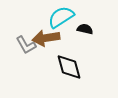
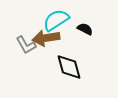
cyan semicircle: moved 5 px left, 3 px down
black semicircle: rotated 14 degrees clockwise
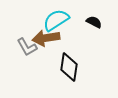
black semicircle: moved 9 px right, 7 px up
gray L-shape: moved 1 px right, 2 px down
black diamond: rotated 24 degrees clockwise
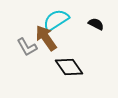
black semicircle: moved 2 px right, 2 px down
brown arrow: rotated 64 degrees clockwise
black diamond: rotated 44 degrees counterclockwise
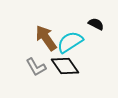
cyan semicircle: moved 14 px right, 22 px down
gray L-shape: moved 9 px right, 20 px down
black diamond: moved 4 px left, 1 px up
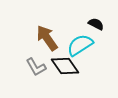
brown arrow: moved 1 px right
cyan semicircle: moved 10 px right, 3 px down
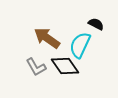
brown arrow: rotated 20 degrees counterclockwise
cyan semicircle: rotated 32 degrees counterclockwise
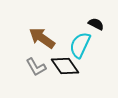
brown arrow: moved 5 px left
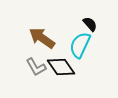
black semicircle: moved 6 px left; rotated 21 degrees clockwise
black diamond: moved 4 px left, 1 px down
